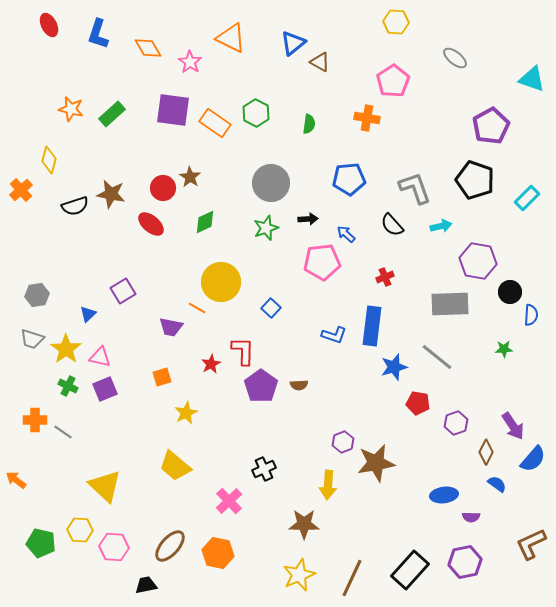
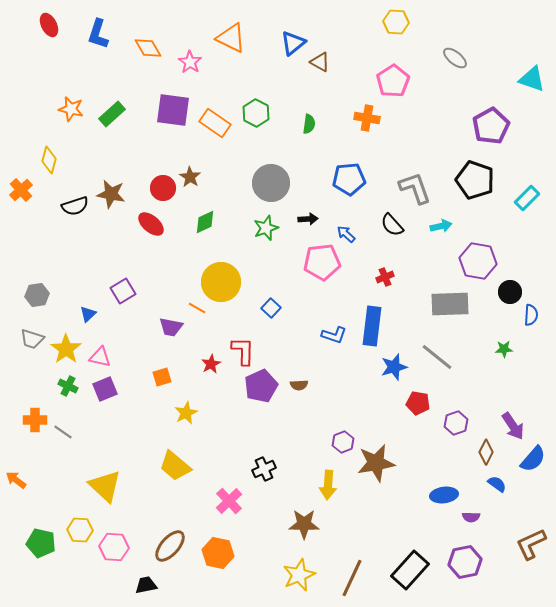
purple pentagon at (261, 386): rotated 12 degrees clockwise
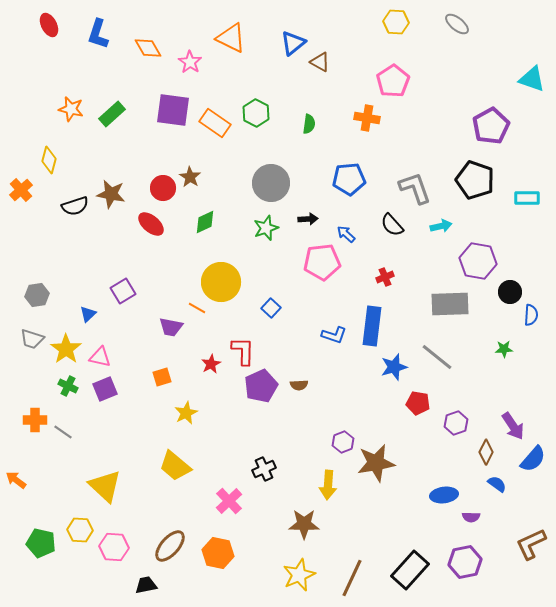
gray ellipse at (455, 58): moved 2 px right, 34 px up
cyan rectangle at (527, 198): rotated 45 degrees clockwise
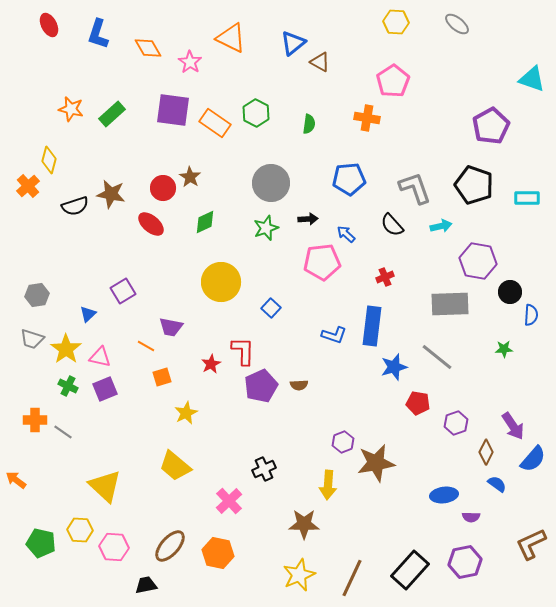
black pentagon at (475, 180): moved 1 px left, 5 px down
orange cross at (21, 190): moved 7 px right, 4 px up
orange line at (197, 308): moved 51 px left, 38 px down
